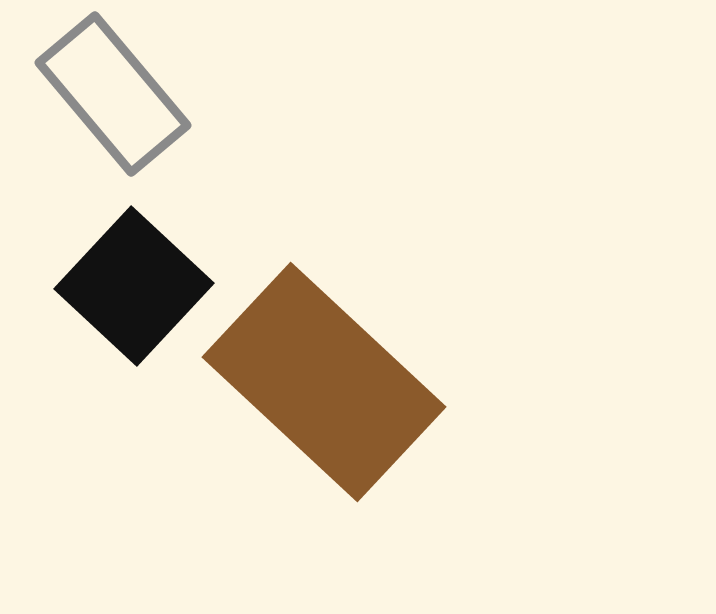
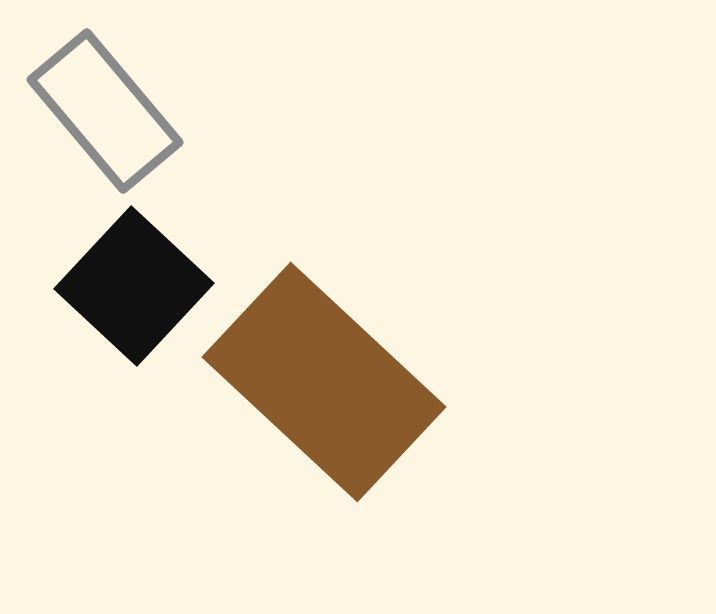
gray rectangle: moved 8 px left, 17 px down
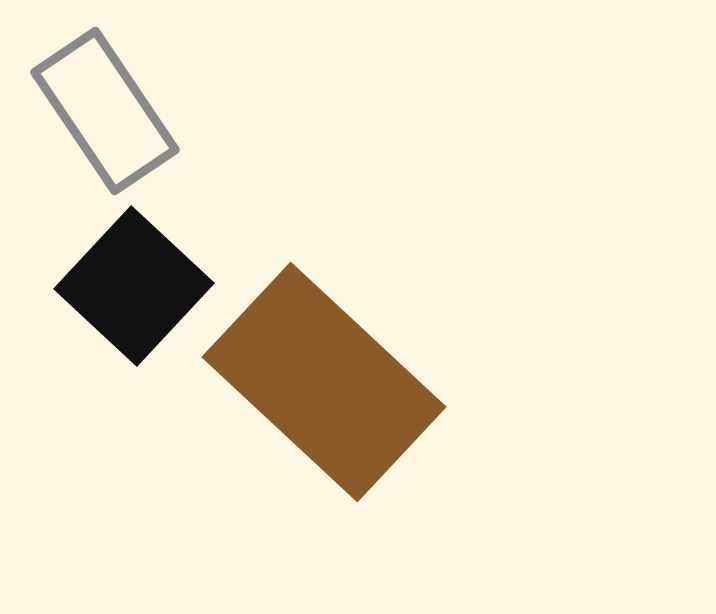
gray rectangle: rotated 6 degrees clockwise
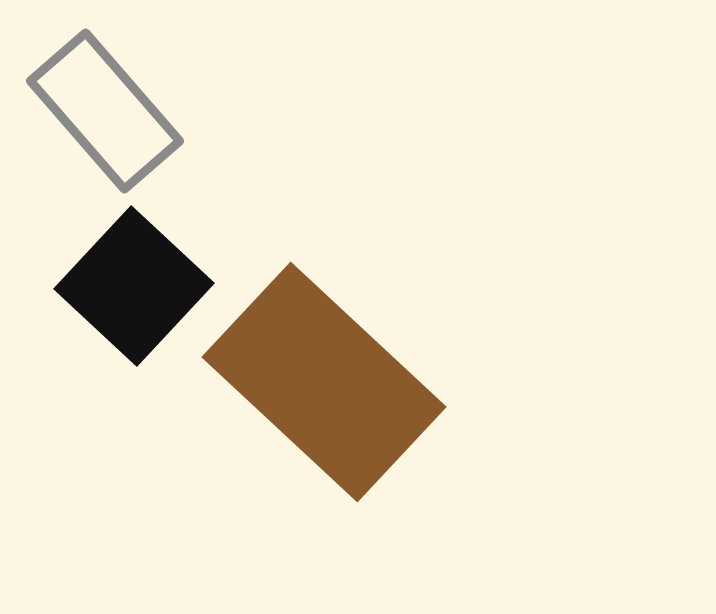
gray rectangle: rotated 7 degrees counterclockwise
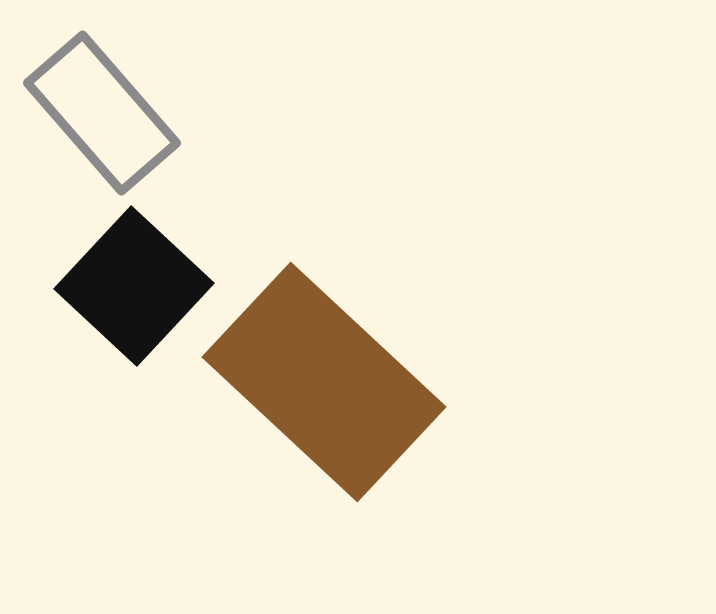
gray rectangle: moved 3 px left, 2 px down
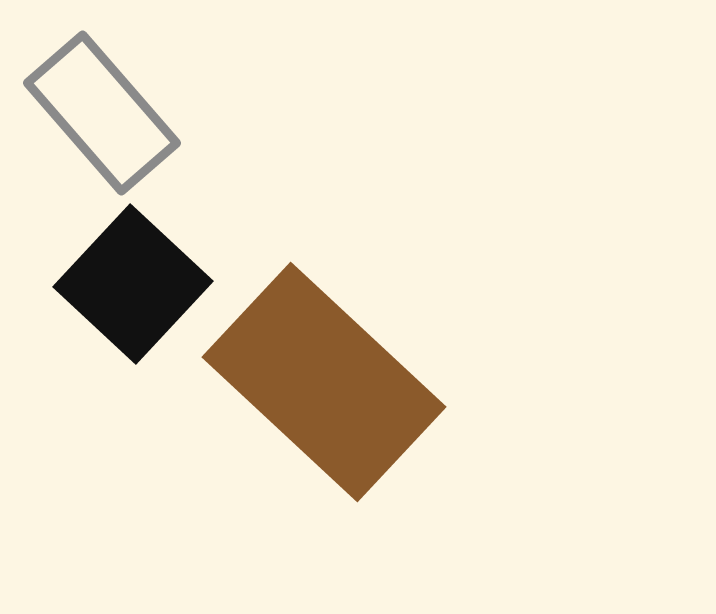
black square: moved 1 px left, 2 px up
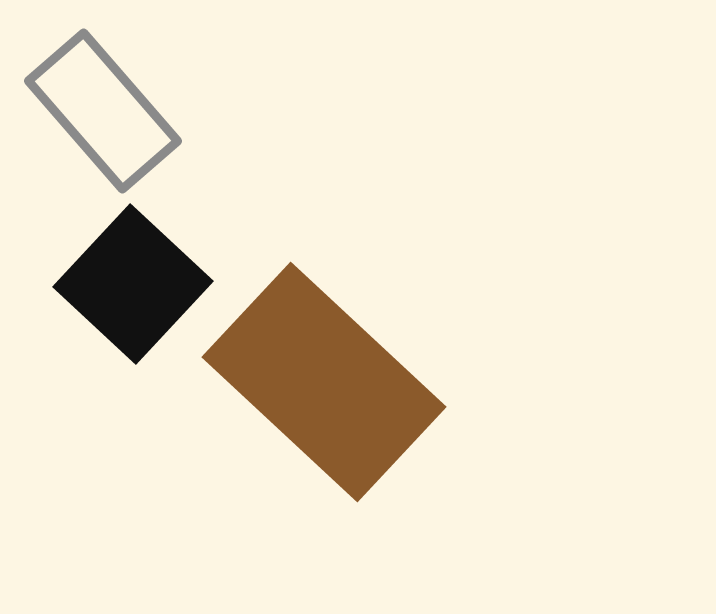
gray rectangle: moved 1 px right, 2 px up
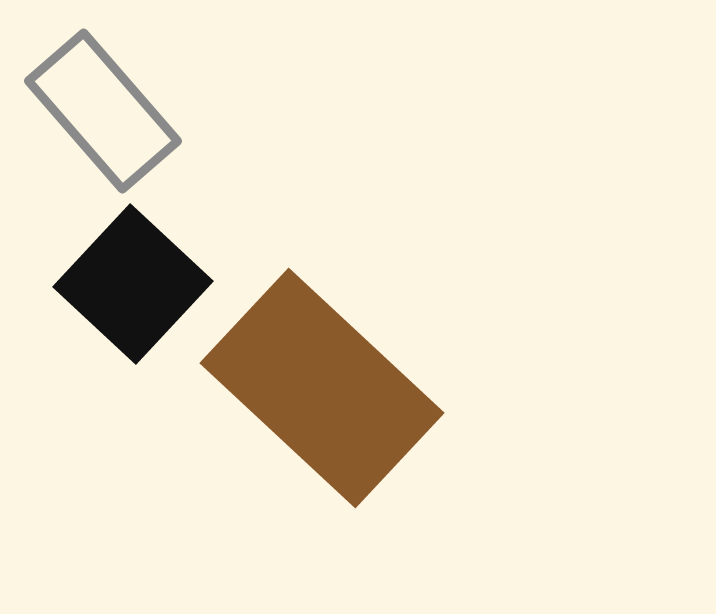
brown rectangle: moved 2 px left, 6 px down
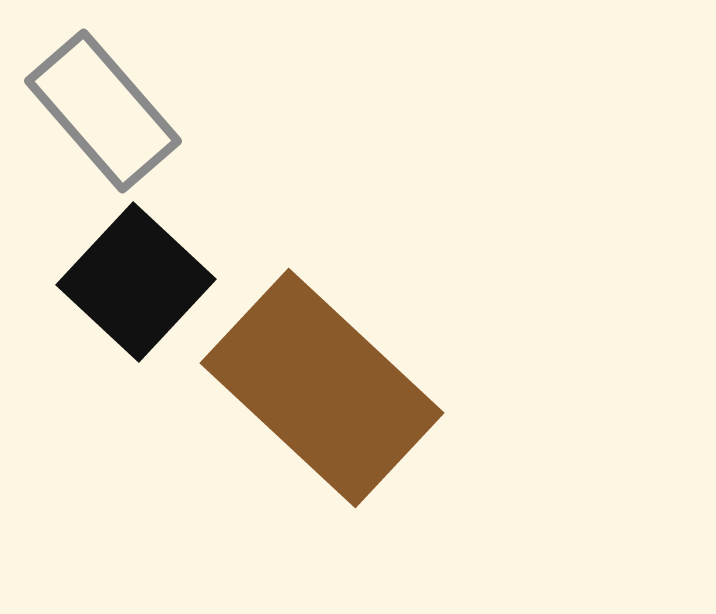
black square: moved 3 px right, 2 px up
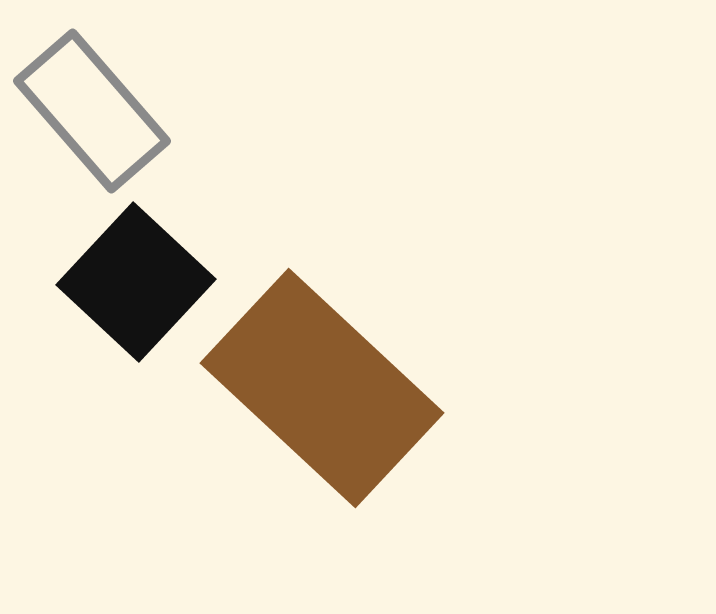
gray rectangle: moved 11 px left
